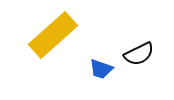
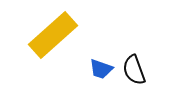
black semicircle: moved 5 px left, 16 px down; rotated 96 degrees clockwise
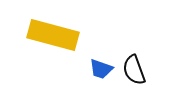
yellow rectangle: rotated 57 degrees clockwise
